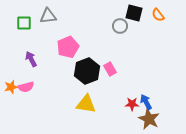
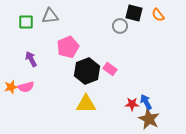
gray triangle: moved 2 px right
green square: moved 2 px right, 1 px up
pink rectangle: rotated 24 degrees counterclockwise
yellow triangle: rotated 10 degrees counterclockwise
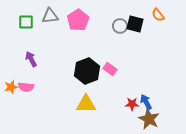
black square: moved 1 px right, 11 px down
pink pentagon: moved 10 px right, 27 px up; rotated 10 degrees counterclockwise
pink semicircle: rotated 21 degrees clockwise
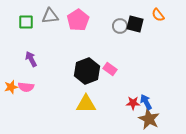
red star: moved 1 px right, 1 px up
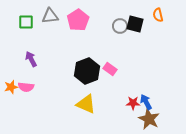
orange semicircle: rotated 24 degrees clockwise
yellow triangle: rotated 25 degrees clockwise
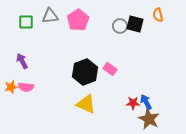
purple arrow: moved 9 px left, 2 px down
black hexagon: moved 2 px left, 1 px down
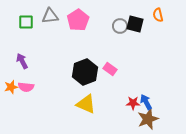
brown star: moved 1 px left; rotated 25 degrees clockwise
